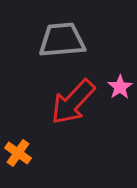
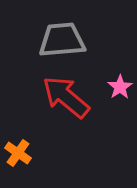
red arrow: moved 7 px left, 5 px up; rotated 87 degrees clockwise
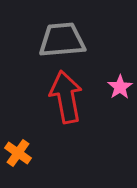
red arrow: rotated 39 degrees clockwise
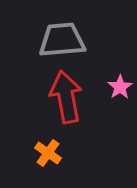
orange cross: moved 30 px right
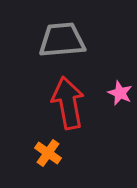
pink star: moved 6 px down; rotated 15 degrees counterclockwise
red arrow: moved 2 px right, 6 px down
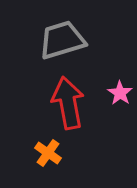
gray trapezoid: rotated 12 degrees counterclockwise
pink star: rotated 10 degrees clockwise
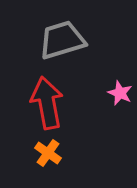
pink star: rotated 10 degrees counterclockwise
red arrow: moved 21 px left
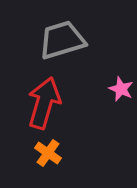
pink star: moved 1 px right, 4 px up
red arrow: moved 3 px left; rotated 27 degrees clockwise
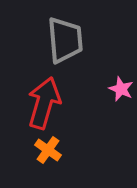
gray trapezoid: moved 3 px right; rotated 102 degrees clockwise
orange cross: moved 3 px up
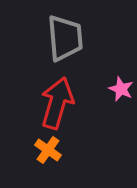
gray trapezoid: moved 2 px up
red arrow: moved 13 px right
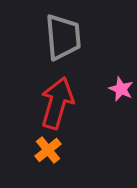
gray trapezoid: moved 2 px left, 1 px up
orange cross: rotated 16 degrees clockwise
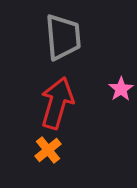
pink star: rotated 15 degrees clockwise
